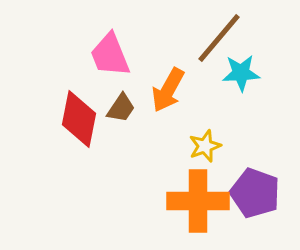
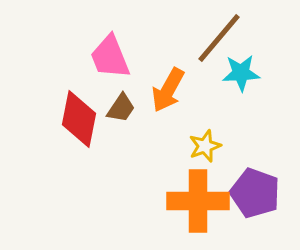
pink trapezoid: moved 2 px down
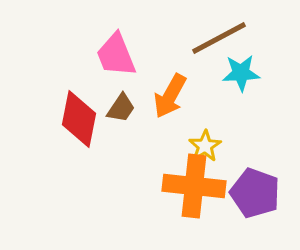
brown line: rotated 22 degrees clockwise
pink trapezoid: moved 6 px right, 2 px up
orange arrow: moved 2 px right, 6 px down
yellow star: rotated 12 degrees counterclockwise
orange cross: moved 4 px left, 15 px up; rotated 6 degrees clockwise
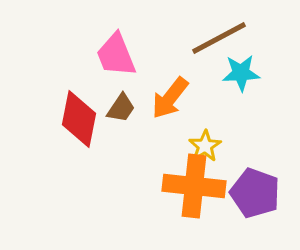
orange arrow: moved 2 px down; rotated 9 degrees clockwise
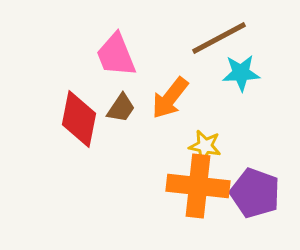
yellow star: rotated 28 degrees counterclockwise
orange cross: moved 4 px right
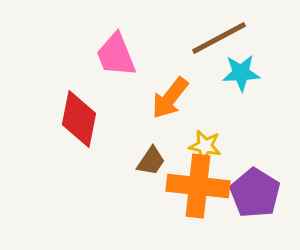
brown trapezoid: moved 30 px right, 53 px down
purple pentagon: rotated 12 degrees clockwise
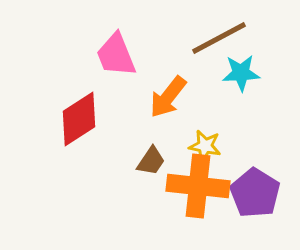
orange arrow: moved 2 px left, 1 px up
red diamond: rotated 46 degrees clockwise
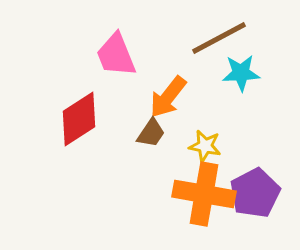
brown trapezoid: moved 28 px up
orange cross: moved 6 px right, 8 px down; rotated 4 degrees clockwise
purple pentagon: rotated 12 degrees clockwise
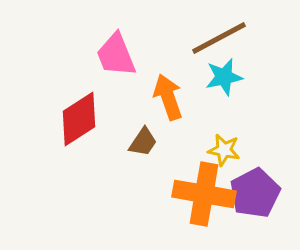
cyan star: moved 17 px left, 4 px down; rotated 9 degrees counterclockwise
orange arrow: rotated 123 degrees clockwise
brown trapezoid: moved 8 px left, 9 px down
yellow star: moved 19 px right, 4 px down
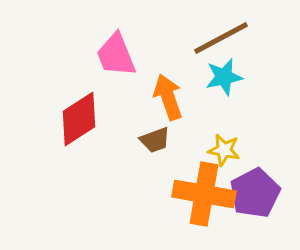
brown line: moved 2 px right
brown trapezoid: moved 12 px right, 2 px up; rotated 36 degrees clockwise
